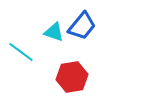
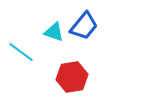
blue trapezoid: moved 2 px right
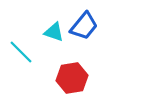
cyan line: rotated 8 degrees clockwise
red hexagon: moved 1 px down
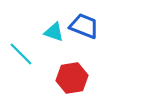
blue trapezoid: rotated 108 degrees counterclockwise
cyan line: moved 2 px down
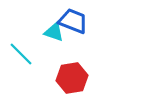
blue trapezoid: moved 11 px left, 5 px up
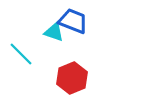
red hexagon: rotated 12 degrees counterclockwise
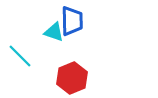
blue trapezoid: moved 1 px left; rotated 68 degrees clockwise
cyan line: moved 1 px left, 2 px down
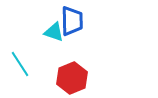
cyan line: moved 8 px down; rotated 12 degrees clockwise
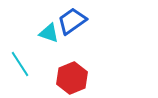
blue trapezoid: rotated 124 degrees counterclockwise
cyan triangle: moved 5 px left, 1 px down
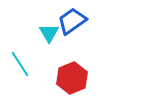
cyan triangle: rotated 40 degrees clockwise
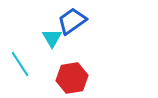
cyan triangle: moved 3 px right, 5 px down
red hexagon: rotated 12 degrees clockwise
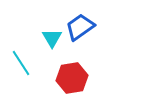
blue trapezoid: moved 8 px right, 6 px down
cyan line: moved 1 px right, 1 px up
